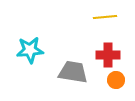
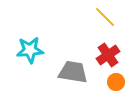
yellow line: rotated 50 degrees clockwise
red cross: rotated 35 degrees counterclockwise
orange circle: moved 2 px down
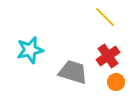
cyan star: rotated 8 degrees counterclockwise
red cross: moved 1 px down
gray trapezoid: rotated 8 degrees clockwise
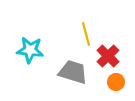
yellow line: moved 19 px left, 17 px down; rotated 30 degrees clockwise
cyan star: rotated 20 degrees clockwise
red cross: rotated 10 degrees counterclockwise
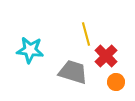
red cross: moved 2 px left
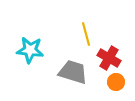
red cross: moved 3 px right, 2 px down; rotated 15 degrees counterclockwise
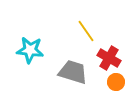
yellow line: moved 3 px up; rotated 20 degrees counterclockwise
